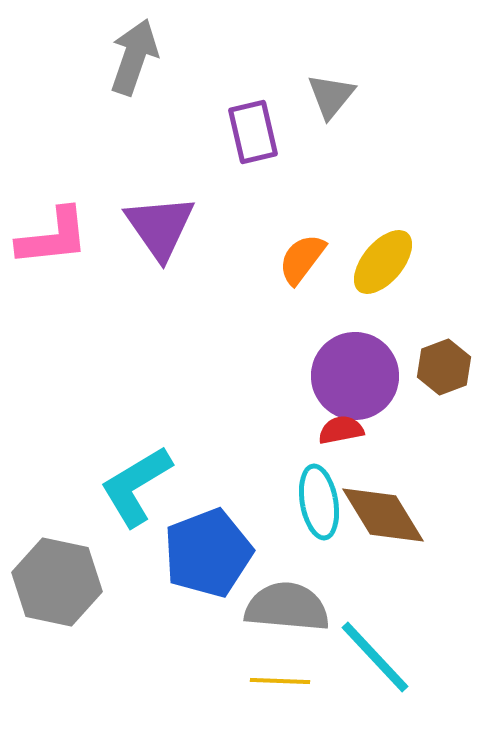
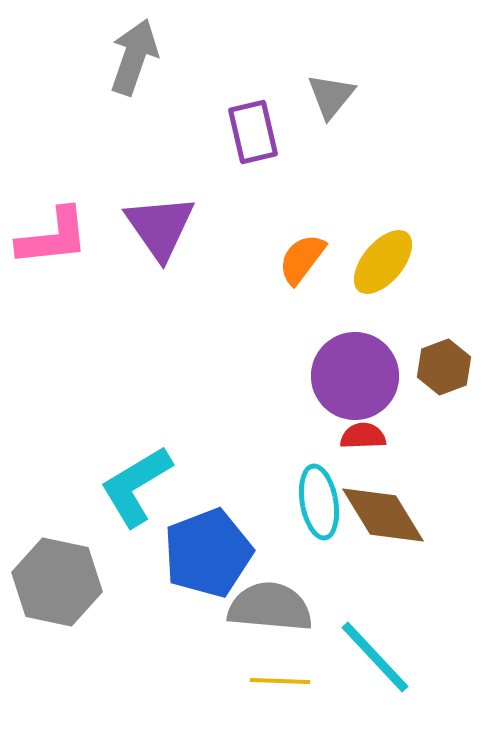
red semicircle: moved 22 px right, 6 px down; rotated 9 degrees clockwise
gray semicircle: moved 17 px left
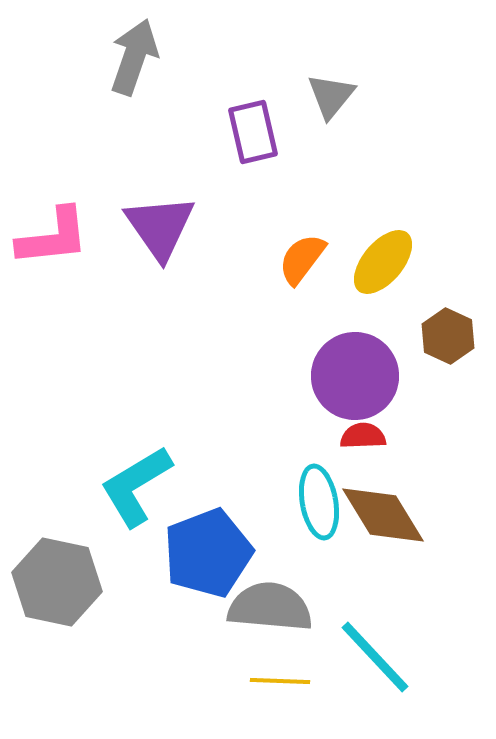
brown hexagon: moved 4 px right, 31 px up; rotated 14 degrees counterclockwise
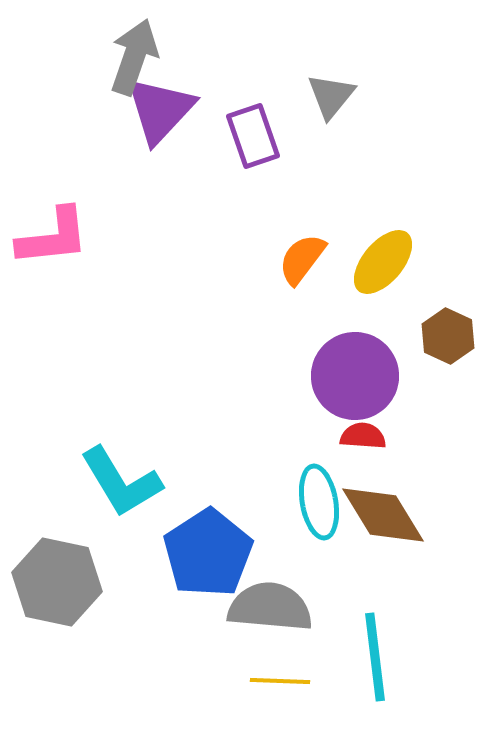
purple rectangle: moved 4 px down; rotated 6 degrees counterclockwise
purple triangle: moved 117 px up; rotated 18 degrees clockwise
red semicircle: rotated 6 degrees clockwise
cyan L-shape: moved 15 px left, 4 px up; rotated 90 degrees counterclockwise
blue pentagon: rotated 12 degrees counterclockwise
cyan line: rotated 36 degrees clockwise
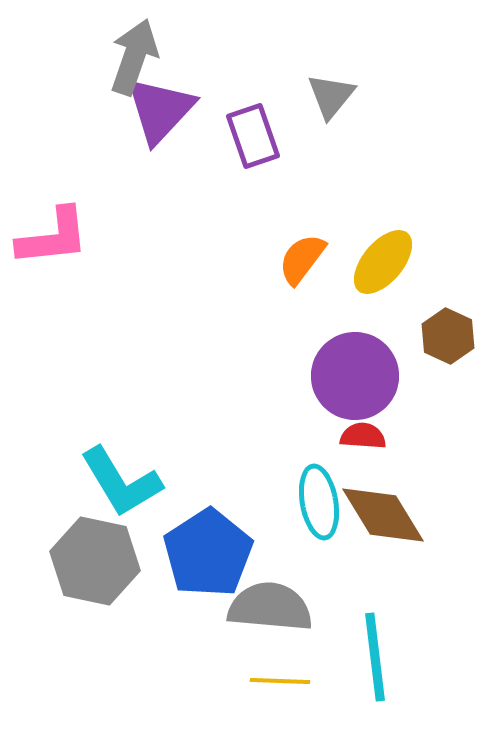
gray hexagon: moved 38 px right, 21 px up
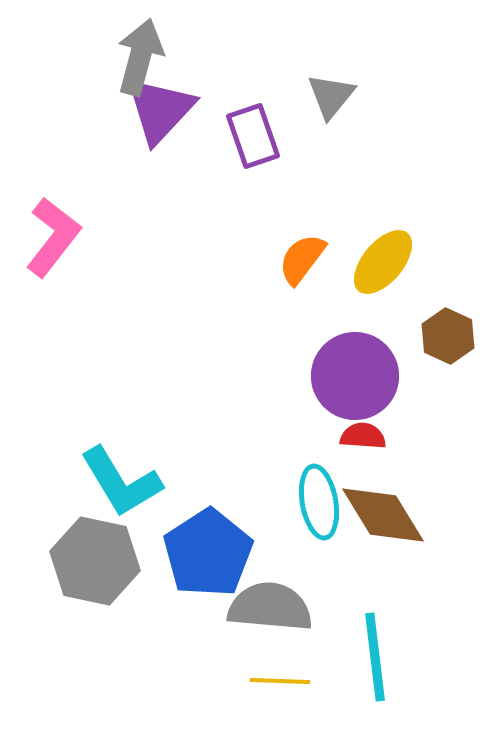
gray arrow: moved 6 px right; rotated 4 degrees counterclockwise
pink L-shape: rotated 46 degrees counterclockwise
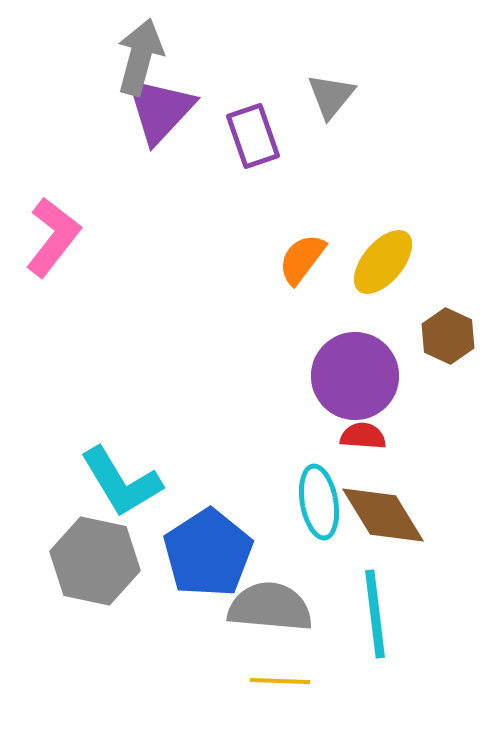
cyan line: moved 43 px up
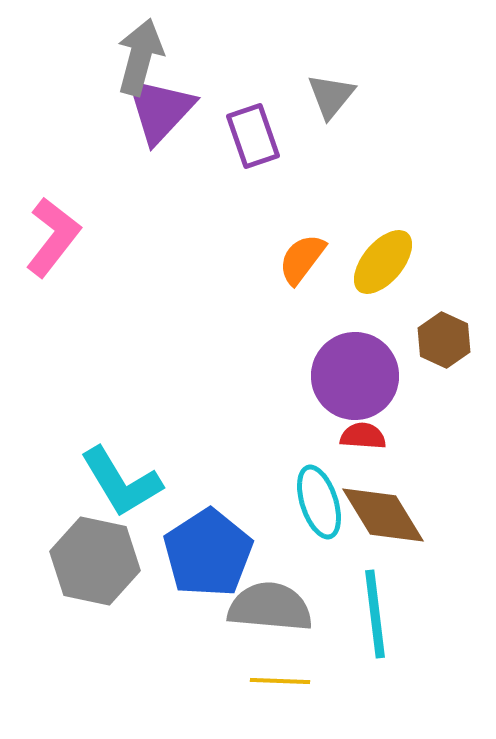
brown hexagon: moved 4 px left, 4 px down
cyan ellipse: rotated 8 degrees counterclockwise
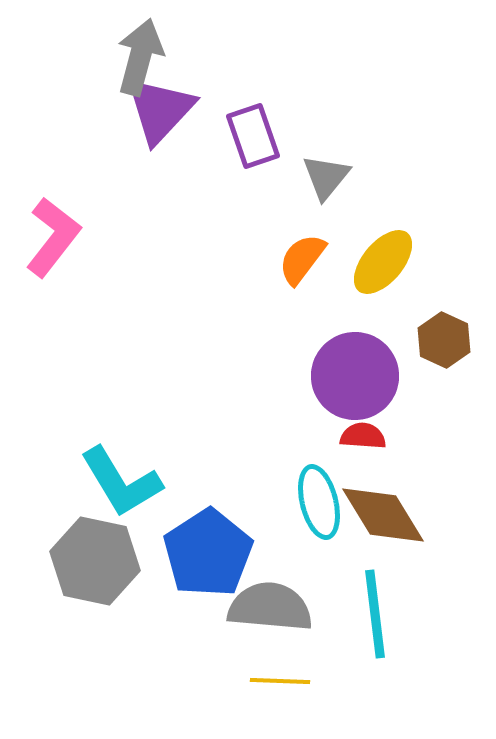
gray triangle: moved 5 px left, 81 px down
cyan ellipse: rotated 4 degrees clockwise
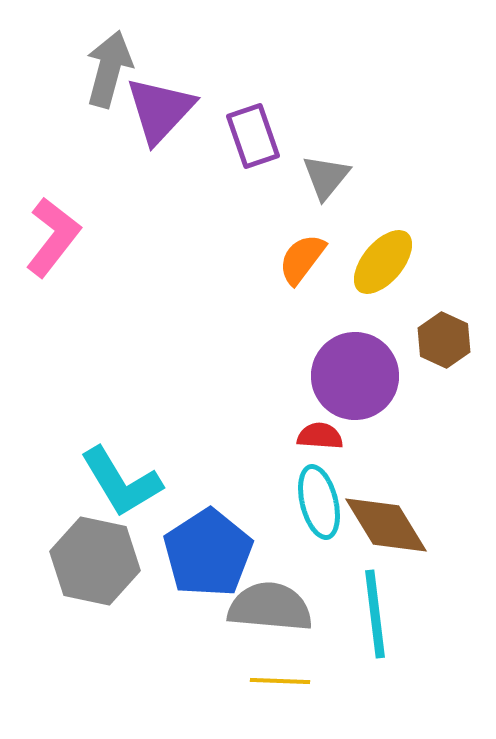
gray arrow: moved 31 px left, 12 px down
red semicircle: moved 43 px left
brown diamond: moved 3 px right, 10 px down
